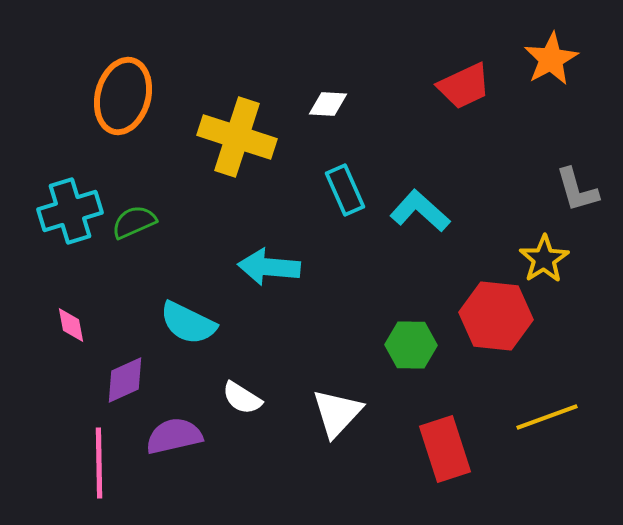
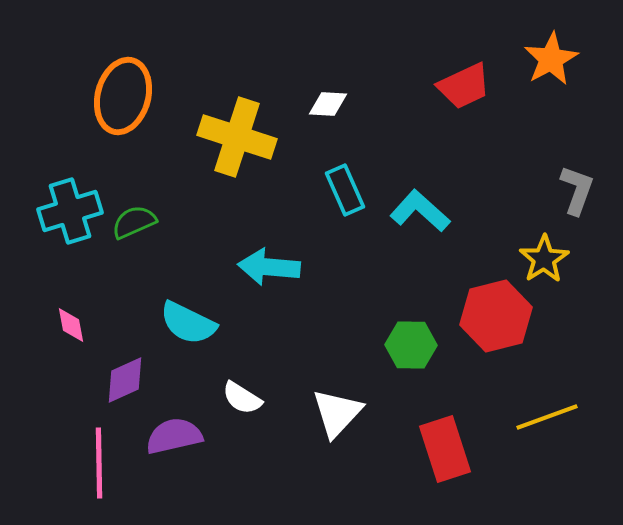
gray L-shape: rotated 144 degrees counterclockwise
red hexagon: rotated 20 degrees counterclockwise
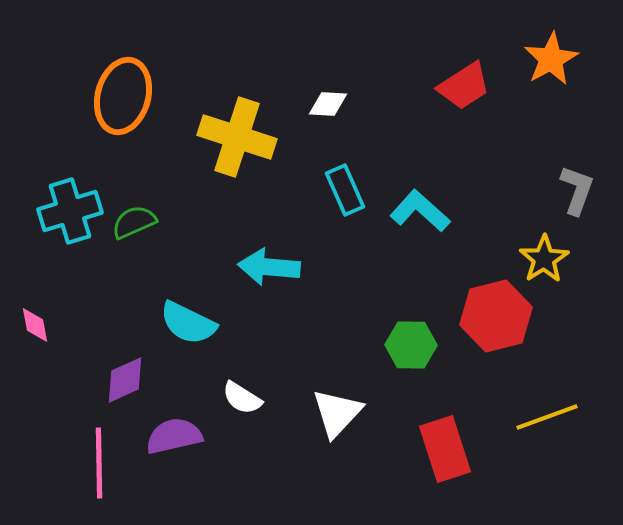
red trapezoid: rotated 8 degrees counterclockwise
pink diamond: moved 36 px left
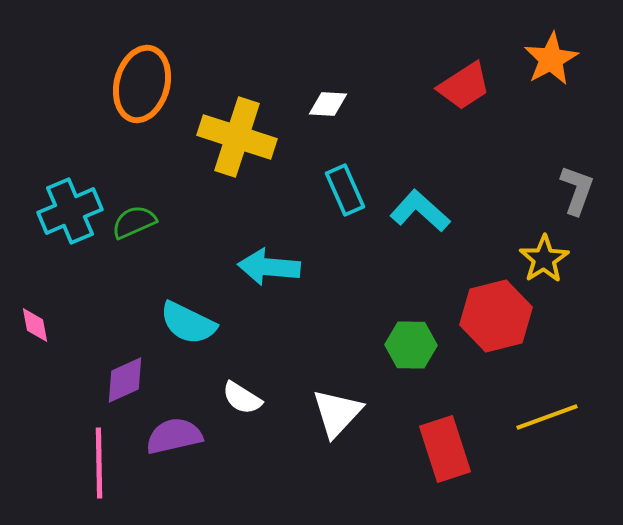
orange ellipse: moved 19 px right, 12 px up
cyan cross: rotated 6 degrees counterclockwise
